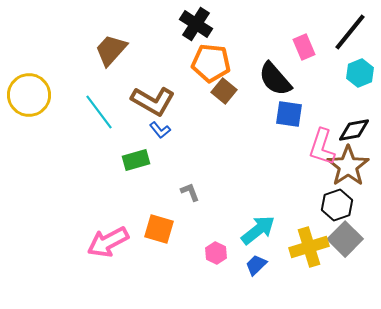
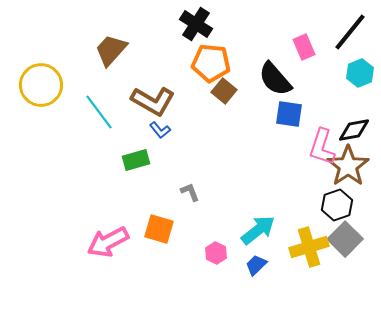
yellow circle: moved 12 px right, 10 px up
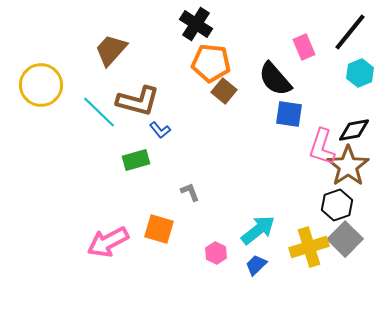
brown L-shape: moved 15 px left; rotated 15 degrees counterclockwise
cyan line: rotated 9 degrees counterclockwise
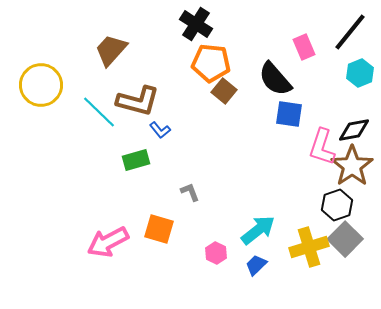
brown star: moved 4 px right
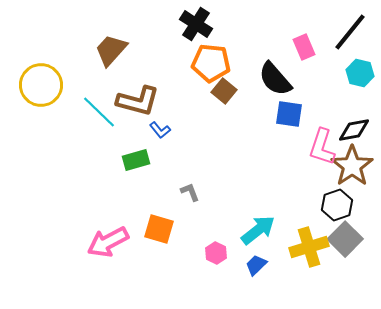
cyan hexagon: rotated 24 degrees counterclockwise
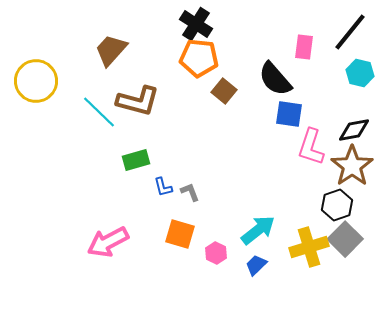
pink rectangle: rotated 30 degrees clockwise
orange pentagon: moved 12 px left, 5 px up
yellow circle: moved 5 px left, 4 px up
blue L-shape: moved 3 px right, 57 px down; rotated 25 degrees clockwise
pink L-shape: moved 11 px left
orange square: moved 21 px right, 5 px down
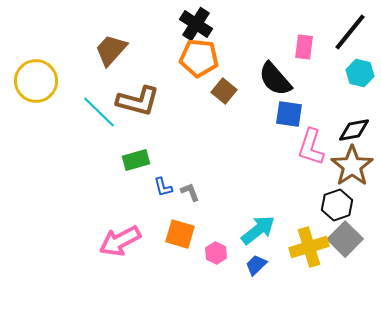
pink arrow: moved 12 px right, 1 px up
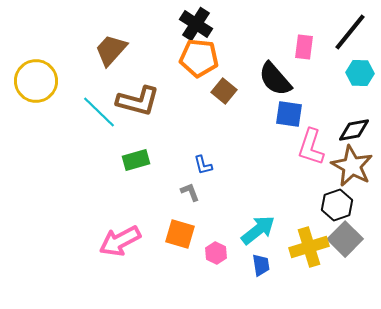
cyan hexagon: rotated 12 degrees counterclockwise
brown star: rotated 9 degrees counterclockwise
blue L-shape: moved 40 px right, 22 px up
blue trapezoid: moved 5 px right; rotated 125 degrees clockwise
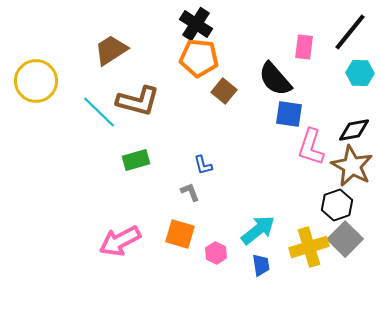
brown trapezoid: rotated 15 degrees clockwise
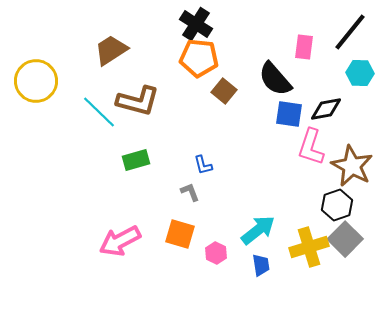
black diamond: moved 28 px left, 21 px up
